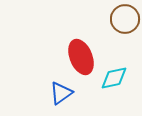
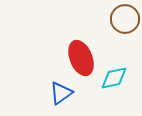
red ellipse: moved 1 px down
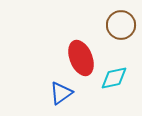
brown circle: moved 4 px left, 6 px down
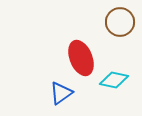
brown circle: moved 1 px left, 3 px up
cyan diamond: moved 2 px down; rotated 24 degrees clockwise
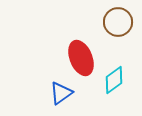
brown circle: moved 2 px left
cyan diamond: rotated 48 degrees counterclockwise
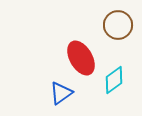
brown circle: moved 3 px down
red ellipse: rotated 8 degrees counterclockwise
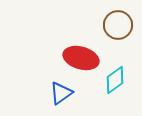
red ellipse: rotated 44 degrees counterclockwise
cyan diamond: moved 1 px right
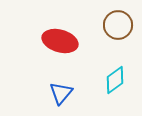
red ellipse: moved 21 px left, 17 px up
blue triangle: rotated 15 degrees counterclockwise
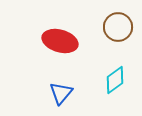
brown circle: moved 2 px down
